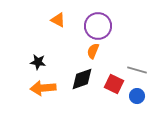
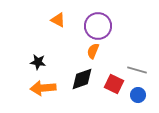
blue circle: moved 1 px right, 1 px up
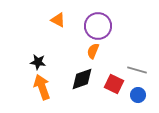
orange arrow: moved 1 px left, 1 px up; rotated 75 degrees clockwise
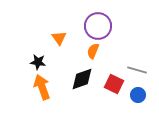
orange triangle: moved 1 px right, 18 px down; rotated 28 degrees clockwise
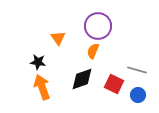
orange triangle: moved 1 px left
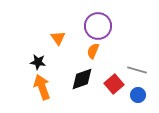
red square: rotated 24 degrees clockwise
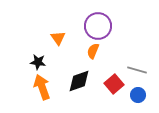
black diamond: moved 3 px left, 2 px down
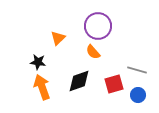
orange triangle: rotated 21 degrees clockwise
orange semicircle: moved 1 px down; rotated 63 degrees counterclockwise
red square: rotated 24 degrees clockwise
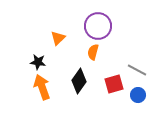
orange semicircle: rotated 56 degrees clockwise
gray line: rotated 12 degrees clockwise
black diamond: rotated 35 degrees counterclockwise
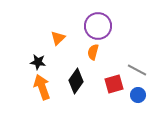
black diamond: moved 3 px left
